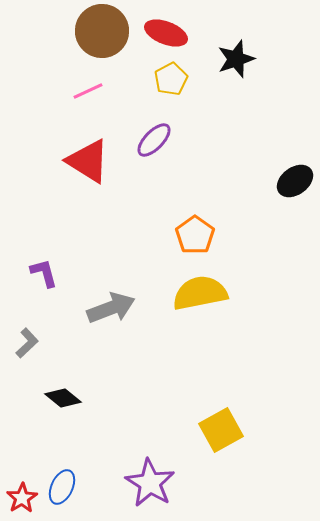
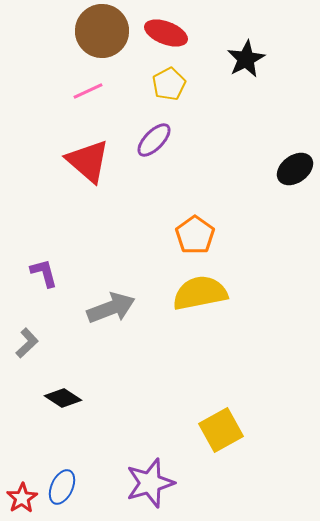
black star: moved 10 px right; rotated 9 degrees counterclockwise
yellow pentagon: moved 2 px left, 5 px down
red triangle: rotated 9 degrees clockwise
black ellipse: moved 12 px up
black diamond: rotated 6 degrees counterclockwise
purple star: rotated 24 degrees clockwise
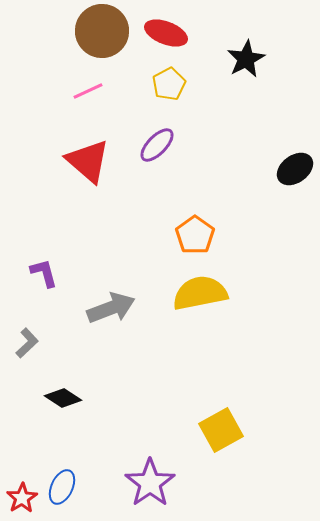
purple ellipse: moved 3 px right, 5 px down
purple star: rotated 18 degrees counterclockwise
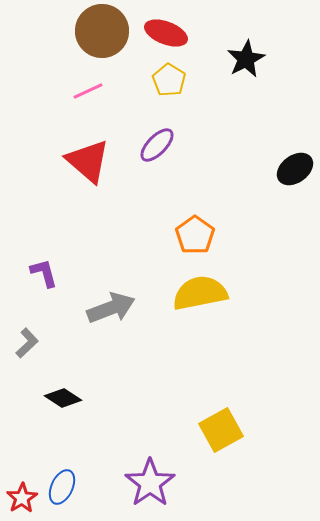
yellow pentagon: moved 4 px up; rotated 12 degrees counterclockwise
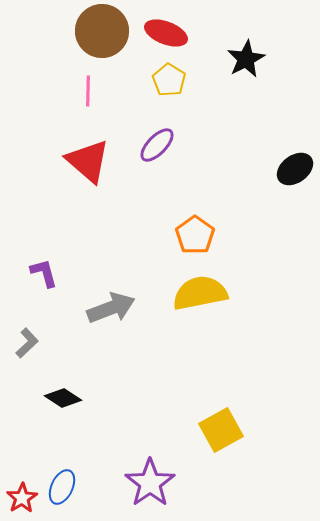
pink line: rotated 64 degrees counterclockwise
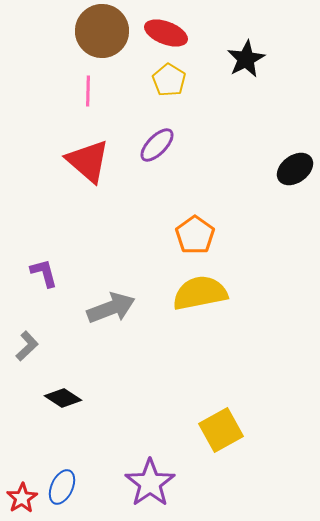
gray L-shape: moved 3 px down
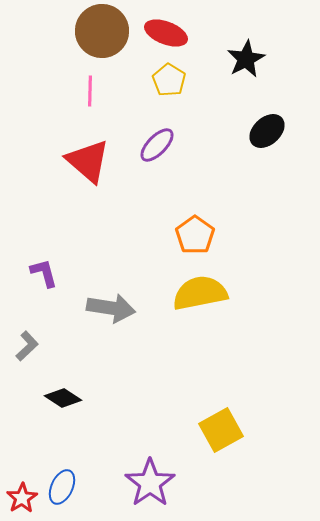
pink line: moved 2 px right
black ellipse: moved 28 px left, 38 px up; rotated 6 degrees counterclockwise
gray arrow: rotated 30 degrees clockwise
